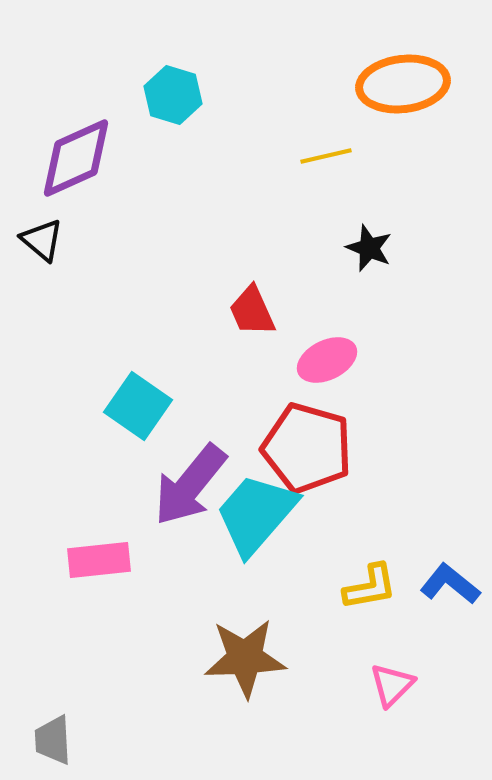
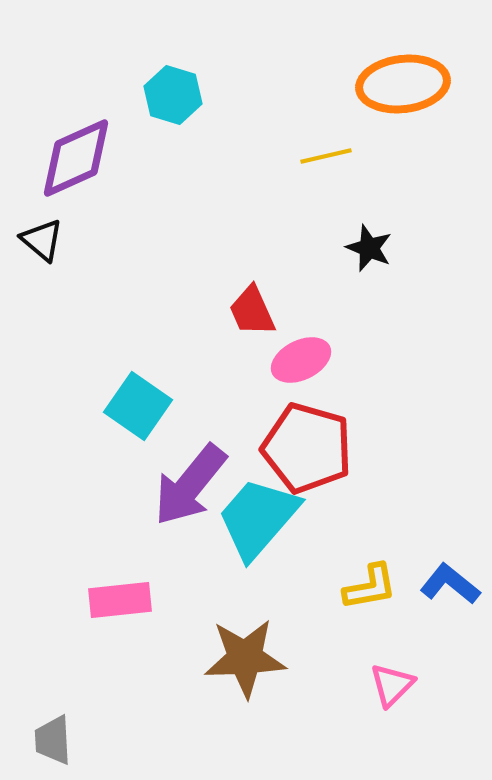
pink ellipse: moved 26 px left
cyan trapezoid: moved 2 px right, 4 px down
pink rectangle: moved 21 px right, 40 px down
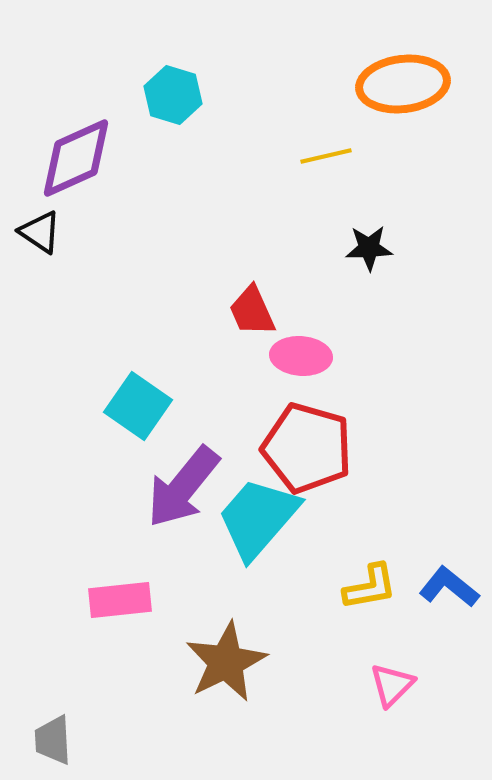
black triangle: moved 2 px left, 8 px up; rotated 6 degrees counterclockwise
black star: rotated 24 degrees counterclockwise
pink ellipse: moved 4 px up; rotated 30 degrees clockwise
purple arrow: moved 7 px left, 2 px down
blue L-shape: moved 1 px left, 3 px down
brown star: moved 19 px left, 4 px down; rotated 24 degrees counterclockwise
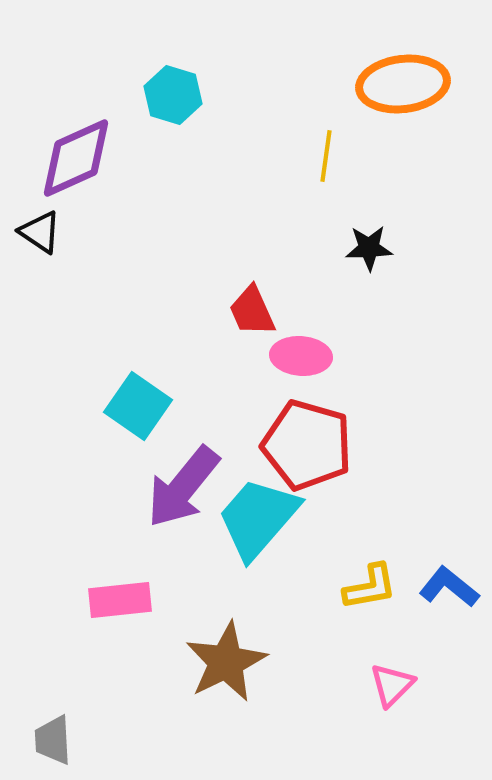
yellow line: rotated 69 degrees counterclockwise
red pentagon: moved 3 px up
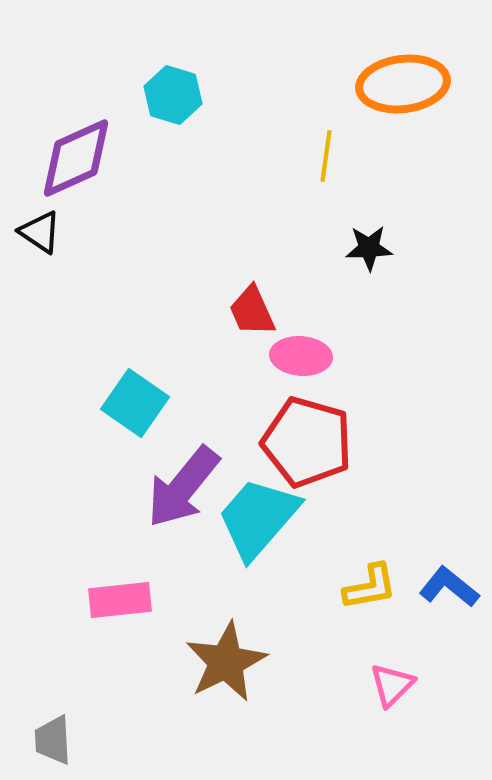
cyan square: moved 3 px left, 3 px up
red pentagon: moved 3 px up
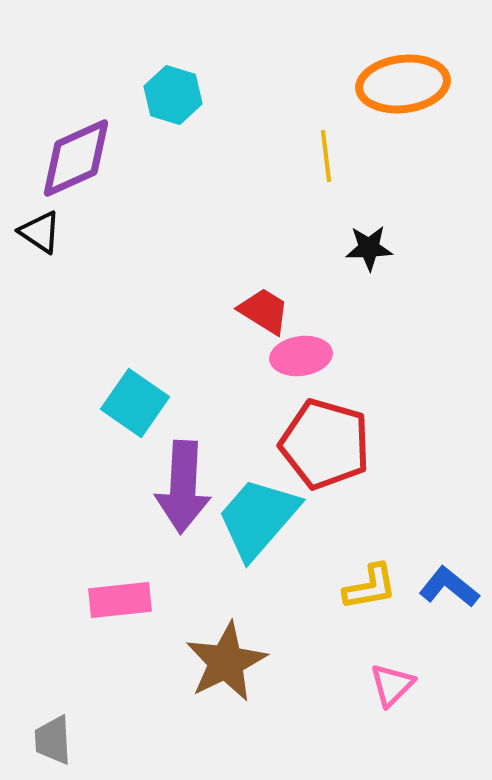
yellow line: rotated 15 degrees counterclockwise
red trapezoid: moved 12 px right; rotated 146 degrees clockwise
pink ellipse: rotated 12 degrees counterclockwise
red pentagon: moved 18 px right, 2 px down
purple arrow: rotated 36 degrees counterclockwise
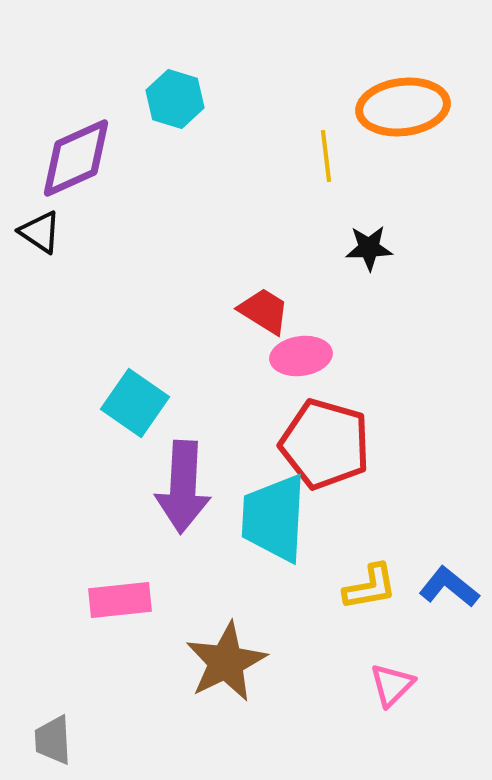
orange ellipse: moved 23 px down
cyan hexagon: moved 2 px right, 4 px down
cyan trapezoid: moved 16 px right; rotated 38 degrees counterclockwise
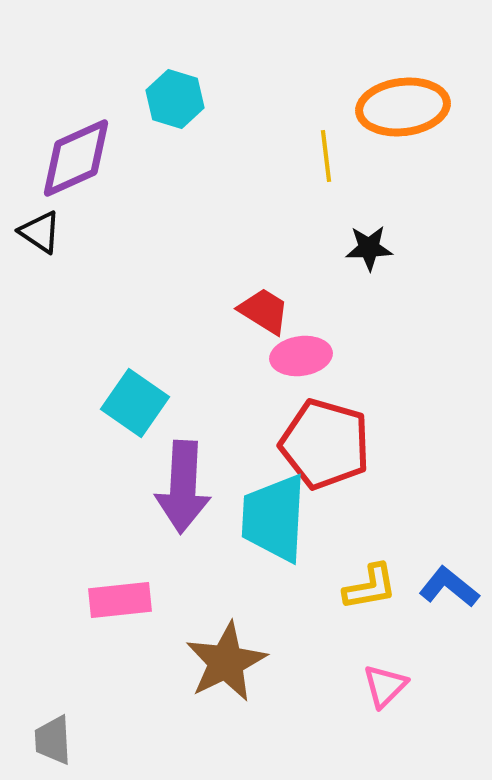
pink triangle: moved 7 px left, 1 px down
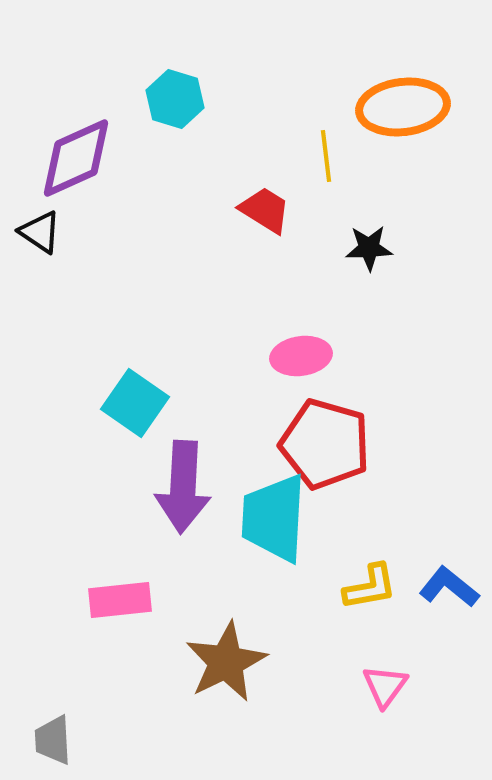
red trapezoid: moved 1 px right, 101 px up
pink triangle: rotated 9 degrees counterclockwise
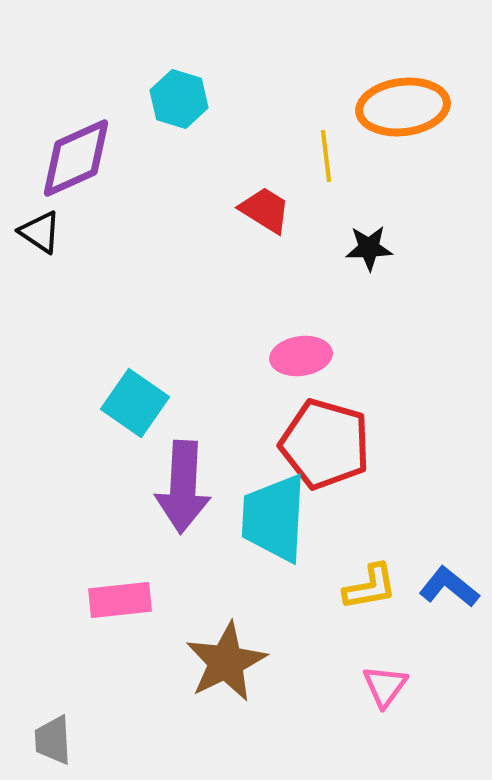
cyan hexagon: moved 4 px right
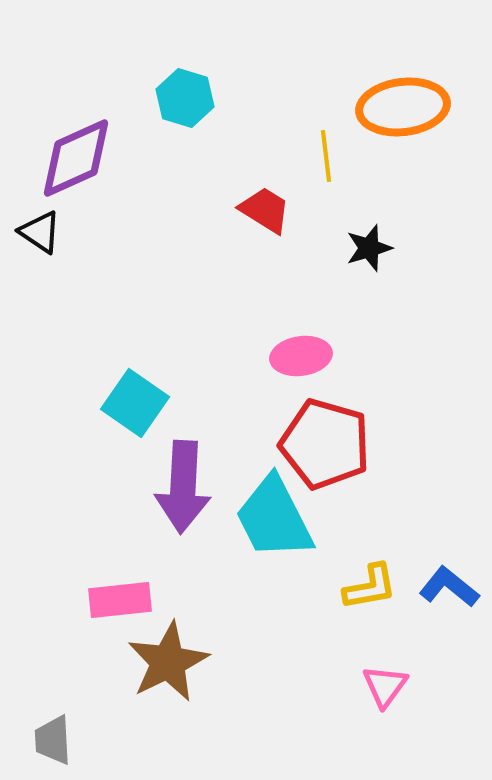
cyan hexagon: moved 6 px right, 1 px up
black star: rotated 15 degrees counterclockwise
cyan trapezoid: rotated 30 degrees counterclockwise
brown star: moved 58 px left
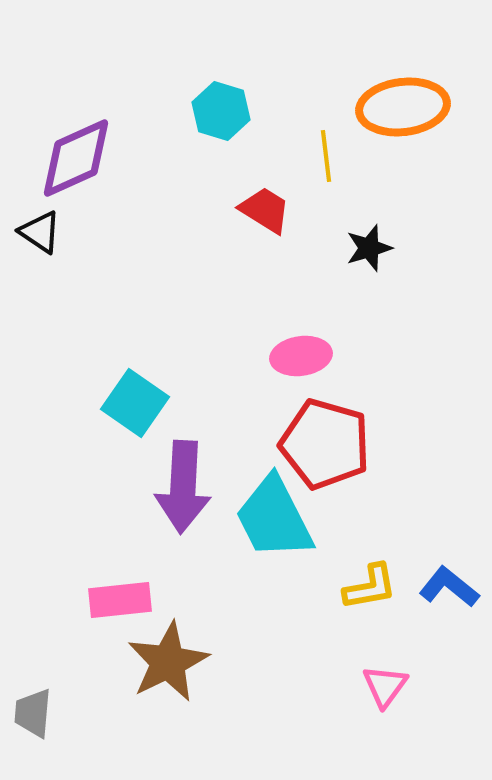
cyan hexagon: moved 36 px right, 13 px down
gray trapezoid: moved 20 px left, 27 px up; rotated 8 degrees clockwise
